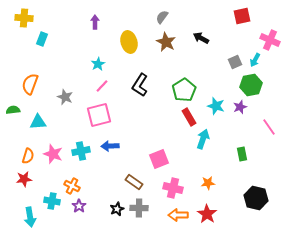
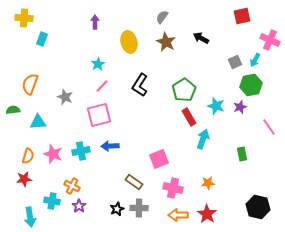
black hexagon at (256, 198): moved 2 px right, 9 px down
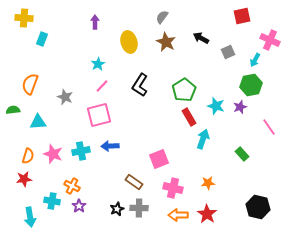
gray square at (235, 62): moved 7 px left, 10 px up
green rectangle at (242, 154): rotated 32 degrees counterclockwise
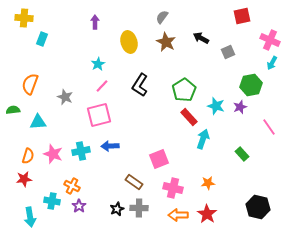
cyan arrow at (255, 60): moved 17 px right, 3 px down
red rectangle at (189, 117): rotated 12 degrees counterclockwise
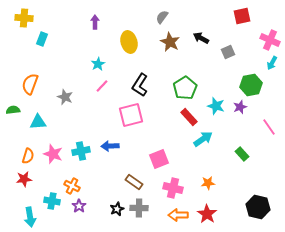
brown star at (166, 42): moved 4 px right
green pentagon at (184, 90): moved 1 px right, 2 px up
pink square at (99, 115): moved 32 px right
cyan arrow at (203, 139): rotated 36 degrees clockwise
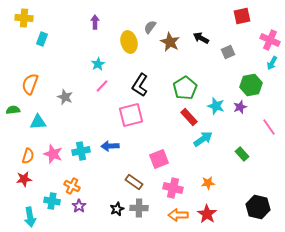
gray semicircle at (162, 17): moved 12 px left, 10 px down
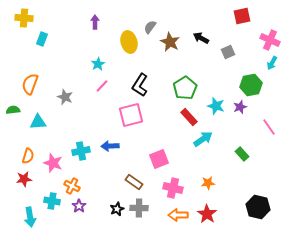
pink star at (53, 154): moved 9 px down
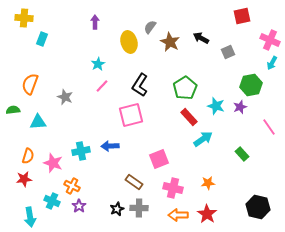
cyan cross at (52, 201): rotated 14 degrees clockwise
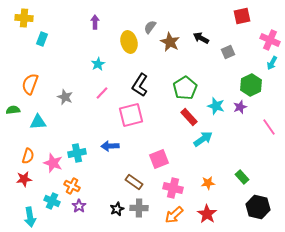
green hexagon at (251, 85): rotated 15 degrees counterclockwise
pink line at (102, 86): moved 7 px down
cyan cross at (81, 151): moved 4 px left, 2 px down
green rectangle at (242, 154): moved 23 px down
orange arrow at (178, 215): moved 4 px left; rotated 42 degrees counterclockwise
